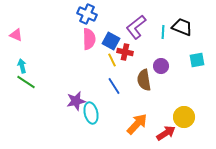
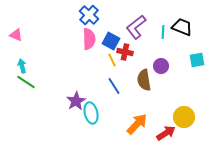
blue cross: moved 2 px right, 1 px down; rotated 18 degrees clockwise
purple star: rotated 18 degrees counterclockwise
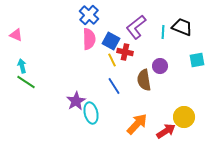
purple circle: moved 1 px left
red arrow: moved 2 px up
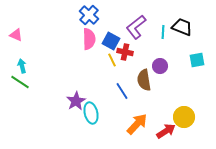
green line: moved 6 px left
blue line: moved 8 px right, 5 px down
